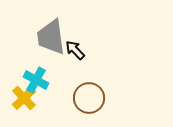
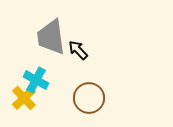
black arrow: moved 3 px right
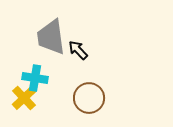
cyan cross: moved 1 px left, 2 px up; rotated 20 degrees counterclockwise
